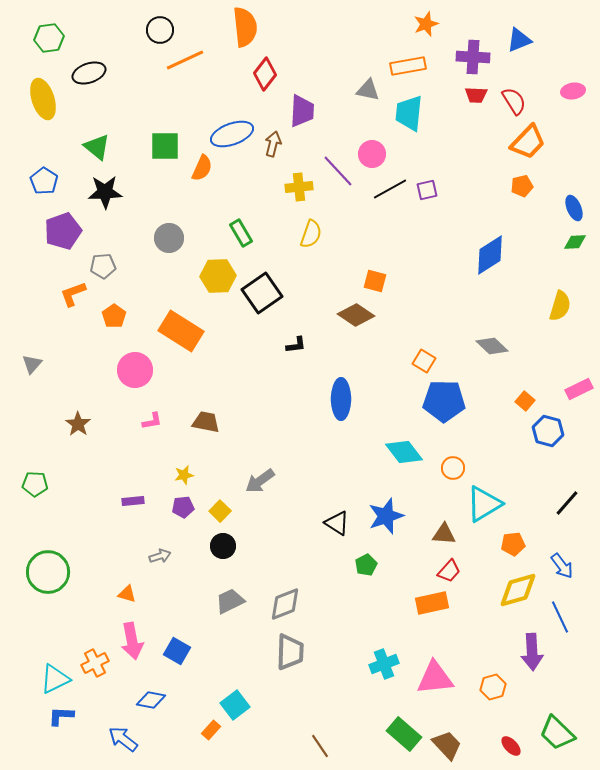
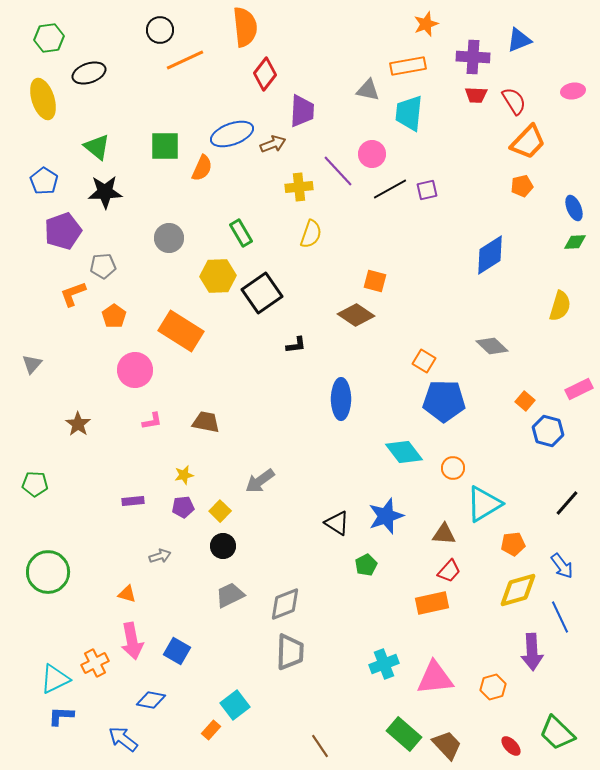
brown arrow at (273, 144): rotated 55 degrees clockwise
gray trapezoid at (230, 601): moved 6 px up
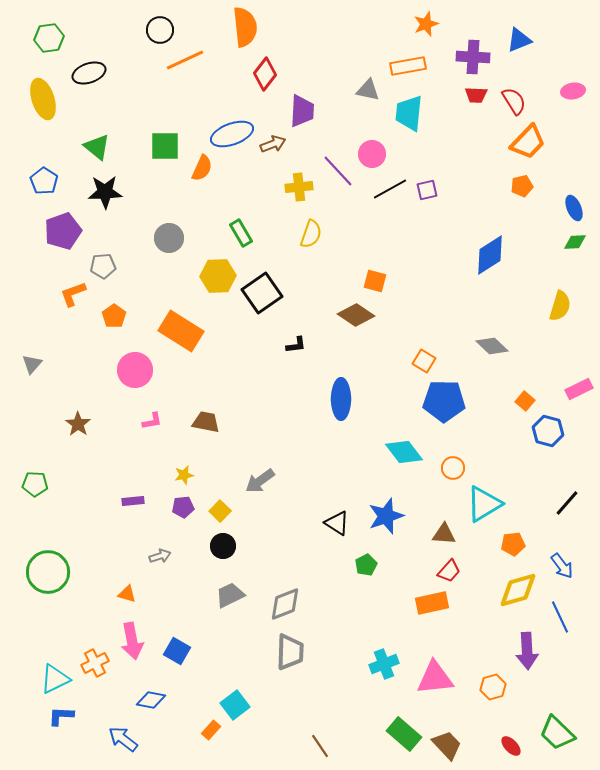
purple arrow at (532, 652): moved 5 px left, 1 px up
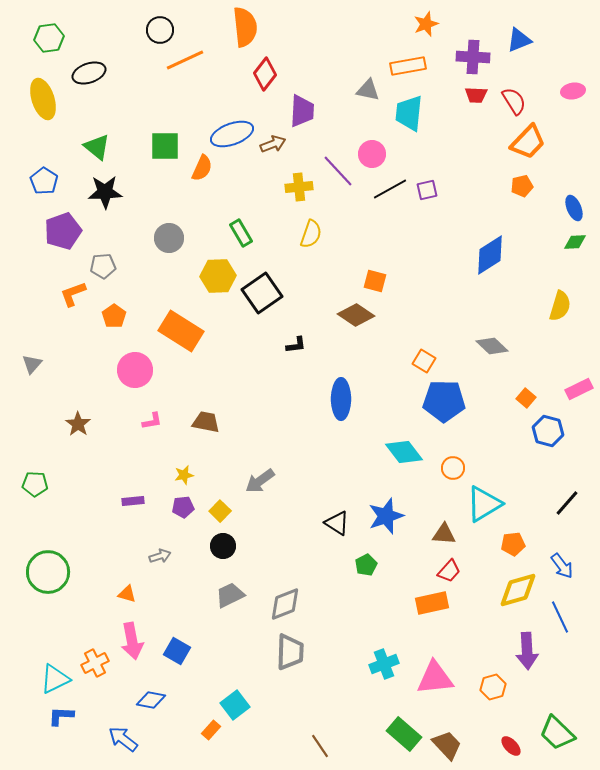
orange square at (525, 401): moved 1 px right, 3 px up
